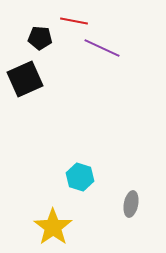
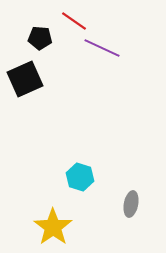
red line: rotated 24 degrees clockwise
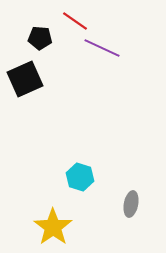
red line: moved 1 px right
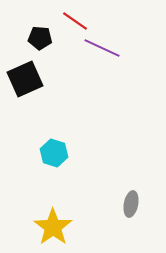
cyan hexagon: moved 26 px left, 24 px up
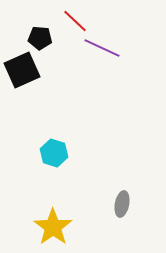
red line: rotated 8 degrees clockwise
black square: moved 3 px left, 9 px up
gray ellipse: moved 9 px left
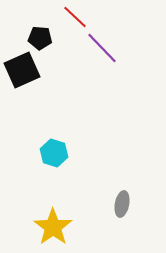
red line: moved 4 px up
purple line: rotated 21 degrees clockwise
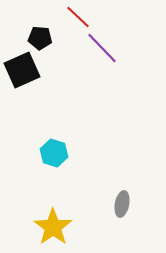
red line: moved 3 px right
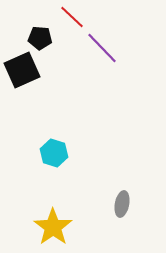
red line: moved 6 px left
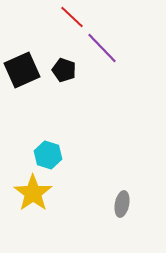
black pentagon: moved 24 px right, 32 px down; rotated 15 degrees clockwise
cyan hexagon: moved 6 px left, 2 px down
yellow star: moved 20 px left, 34 px up
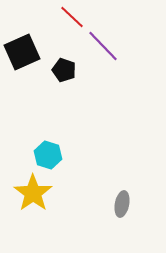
purple line: moved 1 px right, 2 px up
black square: moved 18 px up
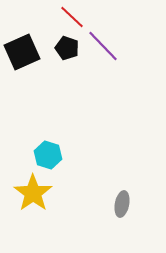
black pentagon: moved 3 px right, 22 px up
